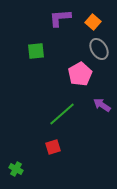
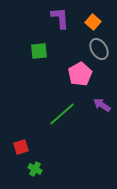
purple L-shape: rotated 90 degrees clockwise
green square: moved 3 px right
red square: moved 32 px left
green cross: moved 19 px right
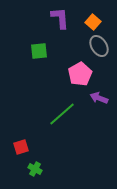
gray ellipse: moved 3 px up
purple arrow: moved 3 px left, 7 px up; rotated 12 degrees counterclockwise
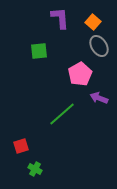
red square: moved 1 px up
